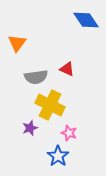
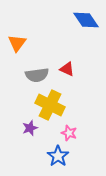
gray semicircle: moved 1 px right, 2 px up
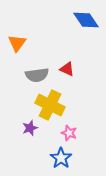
blue star: moved 3 px right, 2 px down
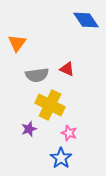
purple star: moved 1 px left, 1 px down
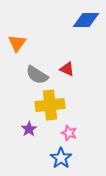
blue diamond: rotated 56 degrees counterclockwise
gray semicircle: rotated 40 degrees clockwise
yellow cross: rotated 32 degrees counterclockwise
purple star: rotated 14 degrees counterclockwise
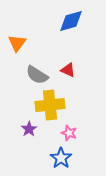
blue diamond: moved 15 px left, 1 px down; rotated 16 degrees counterclockwise
red triangle: moved 1 px right, 1 px down
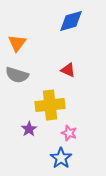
gray semicircle: moved 20 px left; rotated 15 degrees counterclockwise
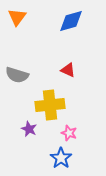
orange triangle: moved 26 px up
purple star: rotated 14 degrees counterclockwise
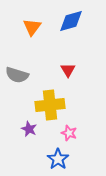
orange triangle: moved 15 px right, 10 px down
red triangle: rotated 35 degrees clockwise
blue star: moved 3 px left, 1 px down
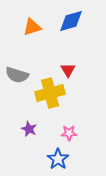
orange triangle: rotated 36 degrees clockwise
yellow cross: moved 12 px up; rotated 8 degrees counterclockwise
pink star: rotated 21 degrees counterclockwise
